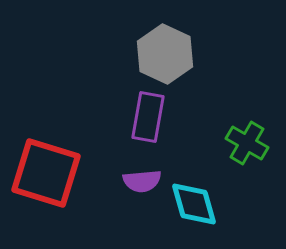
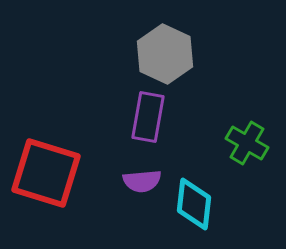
cyan diamond: rotated 22 degrees clockwise
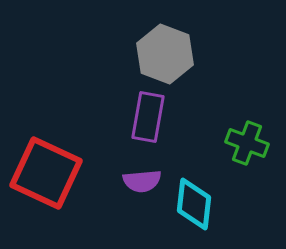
gray hexagon: rotated 4 degrees counterclockwise
green cross: rotated 9 degrees counterclockwise
red square: rotated 8 degrees clockwise
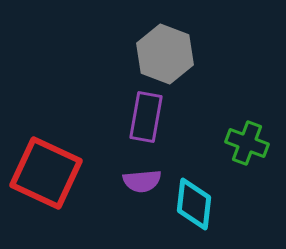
purple rectangle: moved 2 px left
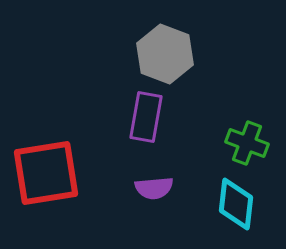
red square: rotated 34 degrees counterclockwise
purple semicircle: moved 12 px right, 7 px down
cyan diamond: moved 42 px right
